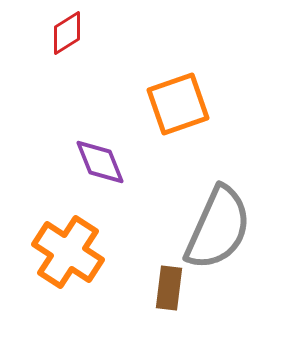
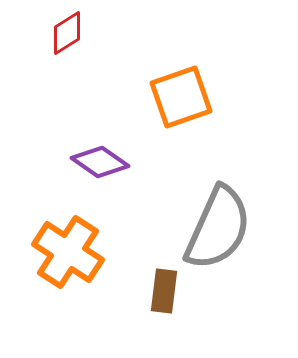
orange square: moved 3 px right, 7 px up
purple diamond: rotated 34 degrees counterclockwise
brown rectangle: moved 5 px left, 3 px down
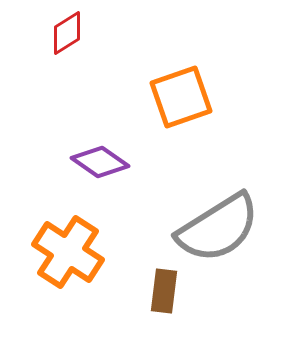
gray semicircle: rotated 34 degrees clockwise
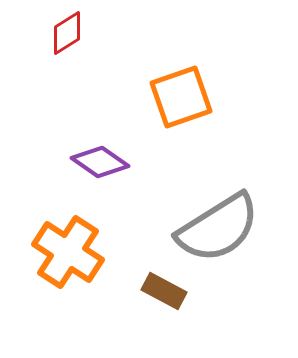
brown rectangle: rotated 69 degrees counterclockwise
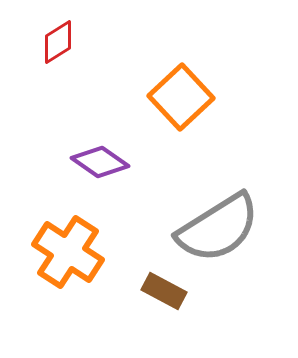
red diamond: moved 9 px left, 9 px down
orange square: rotated 24 degrees counterclockwise
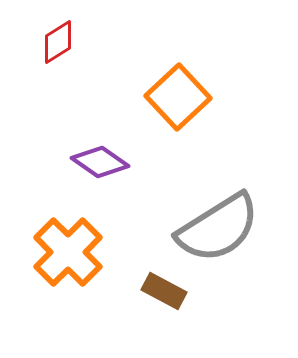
orange square: moved 3 px left
orange cross: rotated 12 degrees clockwise
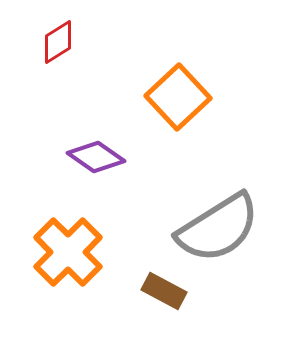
purple diamond: moved 4 px left, 5 px up
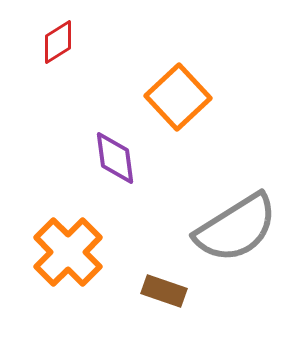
purple diamond: moved 19 px right, 1 px down; rotated 48 degrees clockwise
gray semicircle: moved 18 px right
brown rectangle: rotated 9 degrees counterclockwise
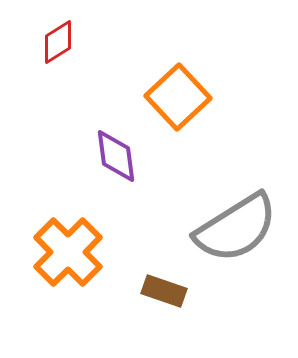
purple diamond: moved 1 px right, 2 px up
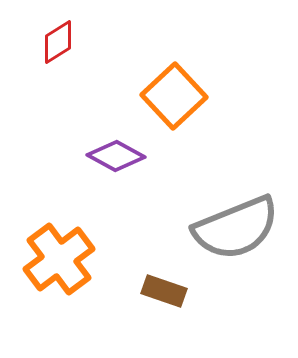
orange square: moved 4 px left, 1 px up
purple diamond: rotated 54 degrees counterclockwise
gray semicircle: rotated 10 degrees clockwise
orange cross: moved 9 px left, 7 px down; rotated 8 degrees clockwise
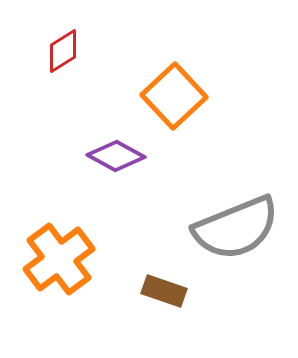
red diamond: moved 5 px right, 9 px down
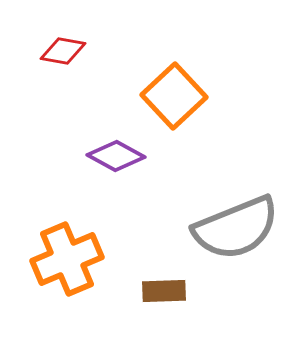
red diamond: rotated 42 degrees clockwise
orange cross: moved 8 px right; rotated 14 degrees clockwise
brown rectangle: rotated 21 degrees counterclockwise
